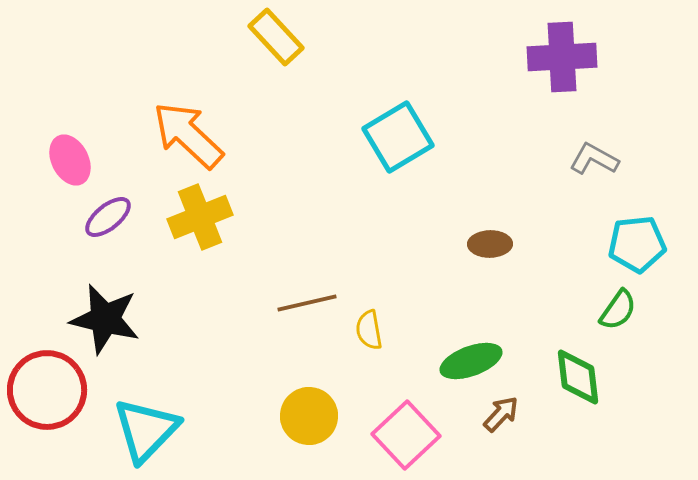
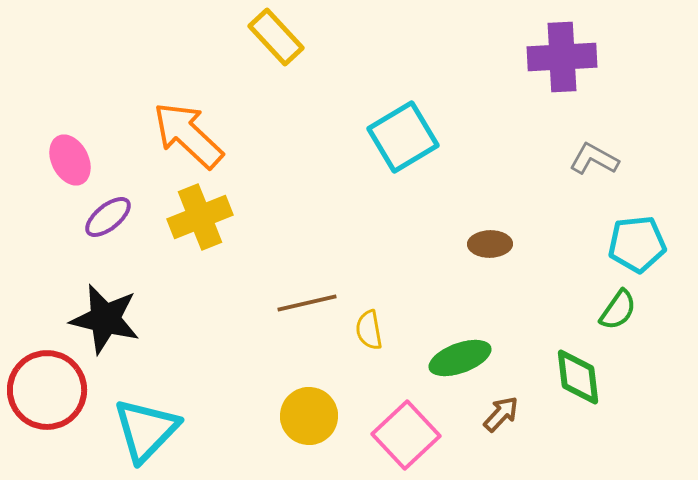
cyan square: moved 5 px right
green ellipse: moved 11 px left, 3 px up
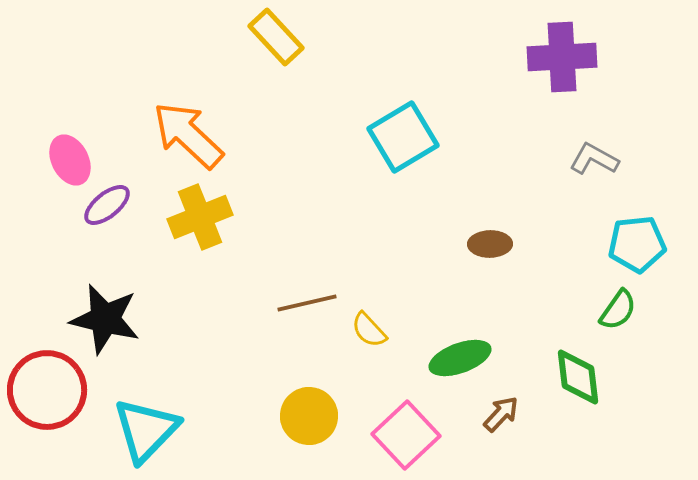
purple ellipse: moved 1 px left, 12 px up
yellow semicircle: rotated 33 degrees counterclockwise
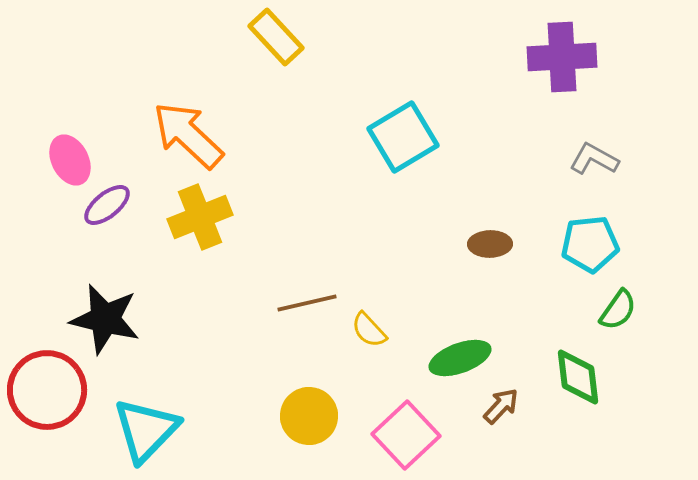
cyan pentagon: moved 47 px left
brown arrow: moved 8 px up
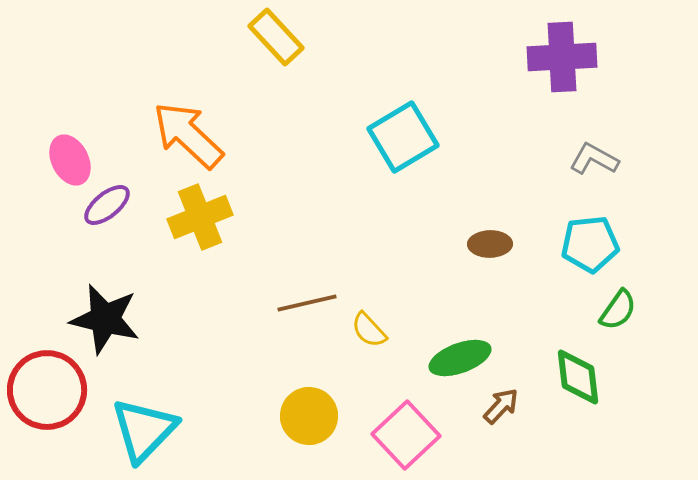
cyan triangle: moved 2 px left
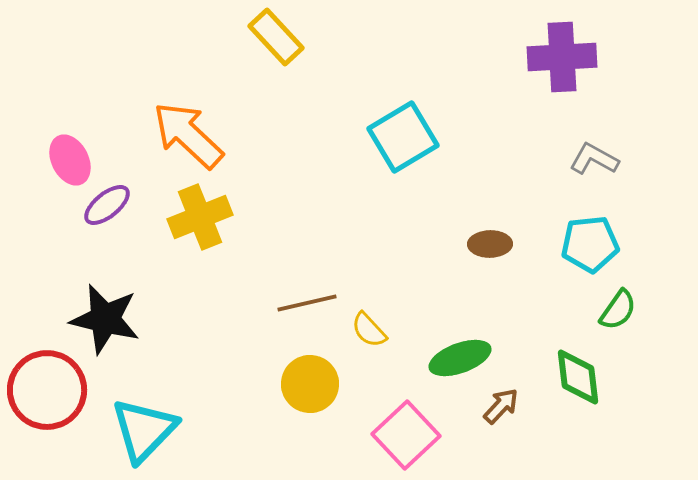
yellow circle: moved 1 px right, 32 px up
